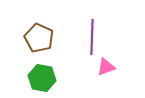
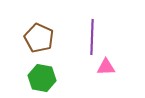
pink triangle: rotated 18 degrees clockwise
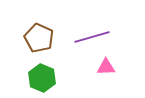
purple line: rotated 72 degrees clockwise
green hexagon: rotated 12 degrees clockwise
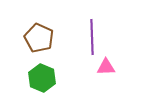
purple line: rotated 76 degrees counterclockwise
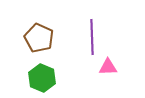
pink triangle: moved 2 px right
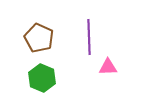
purple line: moved 3 px left
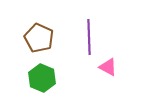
pink triangle: rotated 30 degrees clockwise
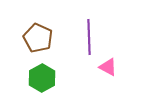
brown pentagon: moved 1 px left
green hexagon: rotated 8 degrees clockwise
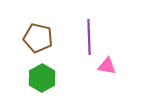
brown pentagon: rotated 12 degrees counterclockwise
pink triangle: moved 1 px left, 1 px up; rotated 18 degrees counterclockwise
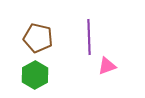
pink triangle: rotated 30 degrees counterclockwise
green hexagon: moved 7 px left, 3 px up
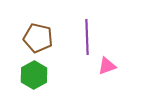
purple line: moved 2 px left
green hexagon: moved 1 px left
